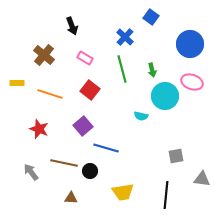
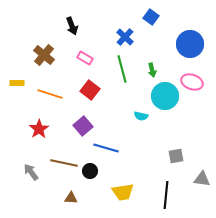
red star: rotated 18 degrees clockwise
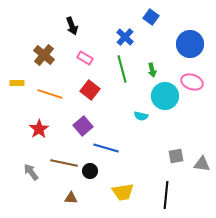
gray triangle: moved 15 px up
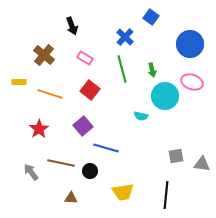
yellow rectangle: moved 2 px right, 1 px up
brown line: moved 3 px left
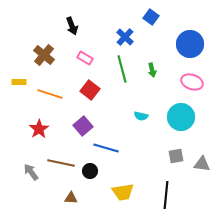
cyan circle: moved 16 px right, 21 px down
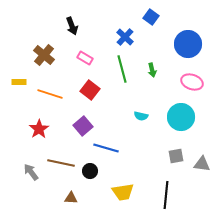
blue circle: moved 2 px left
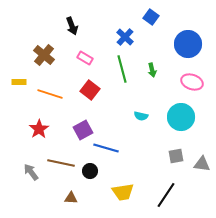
purple square: moved 4 px down; rotated 12 degrees clockwise
black line: rotated 28 degrees clockwise
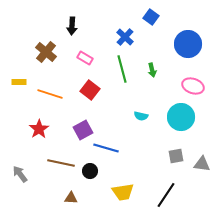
black arrow: rotated 24 degrees clockwise
brown cross: moved 2 px right, 3 px up
pink ellipse: moved 1 px right, 4 px down
gray arrow: moved 11 px left, 2 px down
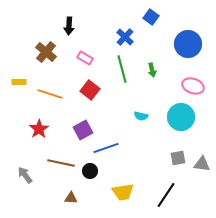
black arrow: moved 3 px left
blue line: rotated 35 degrees counterclockwise
gray square: moved 2 px right, 2 px down
gray arrow: moved 5 px right, 1 px down
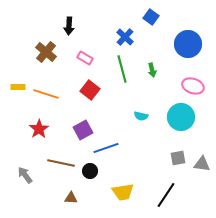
yellow rectangle: moved 1 px left, 5 px down
orange line: moved 4 px left
